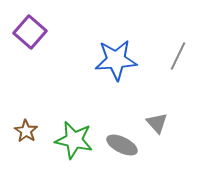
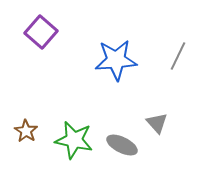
purple square: moved 11 px right
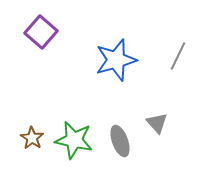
blue star: rotated 12 degrees counterclockwise
brown star: moved 6 px right, 7 px down
gray ellipse: moved 2 px left, 4 px up; rotated 44 degrees clockwise
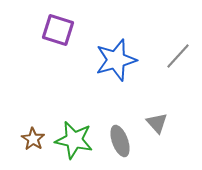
purple square: moved 17 px right, 2 px up; rotated 24 degrees counterclockwise
gray line: rotated 16 degrees clockwise
brown star: moved 1 px right, 1 px down
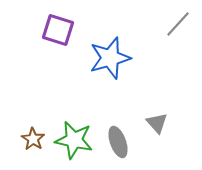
gray line: moved 32 px up
blue star: moved 6 px left, 2 px up
gray ellipse: moved 2 px left, 1 px down
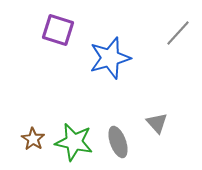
gray line: moved 9 px down
green star: moved 2 px down
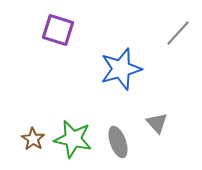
blue star: moved 11 px right, 11 px down
green star: moved 1 px left, 3 px up
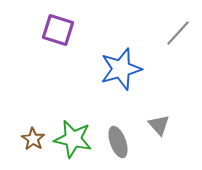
gray triangle: moved 2 px right, 2 px down
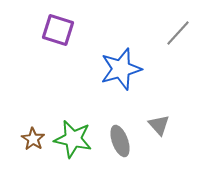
gray ellipse: moved 2 px right, 1 px up
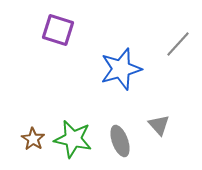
gray line: moved 11 px down
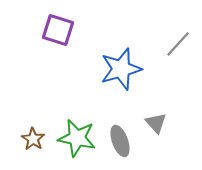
gray triangle: moved 3 px left, 2 px up
green star: moved 4 px right, 1 px up
